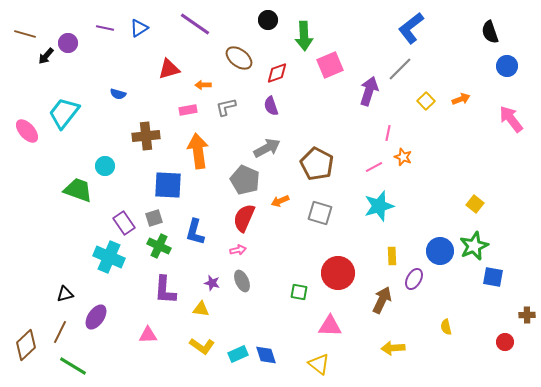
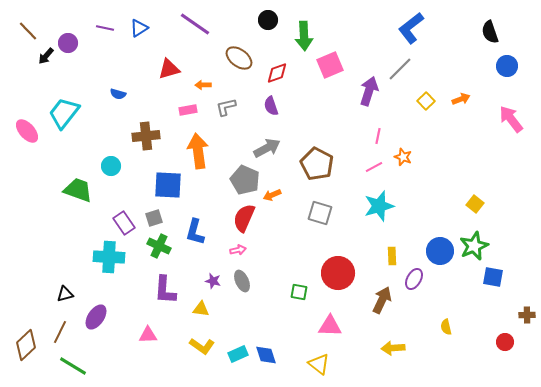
brown line at (25, 34): moved 3 px right, 3 px up; rotated 30 degrees clockwise
pink line at (388, 133): moved 10 px left, 3 px down
cyan circle at (105, 166): moved 6 px right
orange arrow at (280, 201): moved 8 px left, 6 px up
cyan cross at (109, 257): rotated 20 degrees counterclockwise
purple star at (212, 283): moved 1 px right, 2 px up
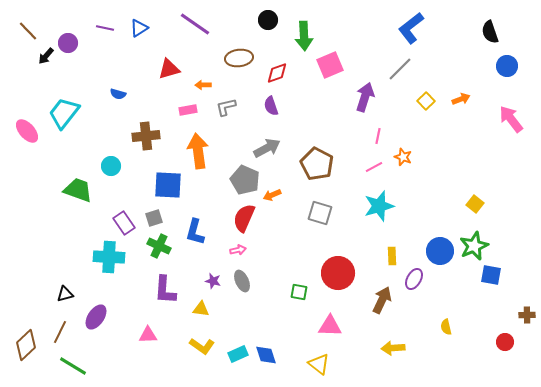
brown ellipse at (239, 58): rotated 44 degrees counterclockwise
purple arrow at (369, 91): moved 4 px left, 6 px down
blue square at (493, 277): moved 2 px left, 2 px up
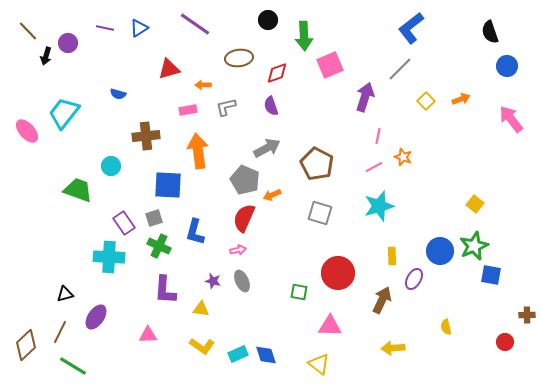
black arrow at (46, 56): rotated 24 degrees counterclockwise
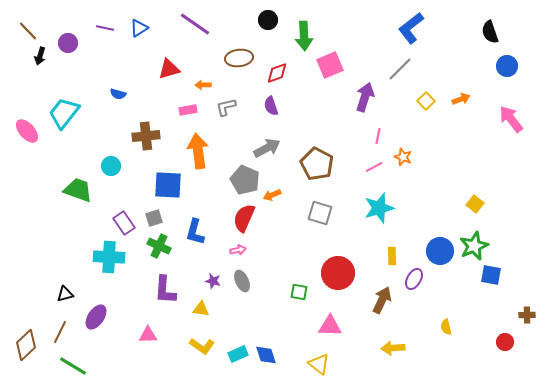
black arrow at (46, 56): moved 6 px left
cyan star at (379, 206): moved 2 px down
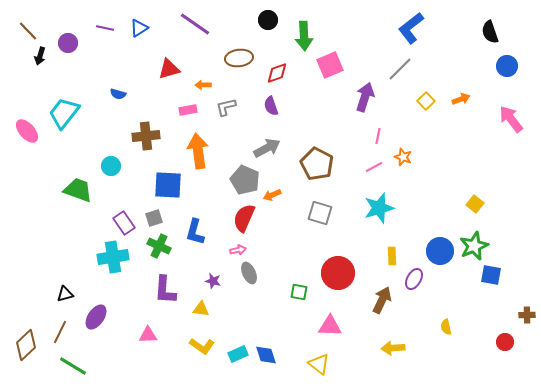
cyan cross at (109, 257): moved 4 px right; rotated 12 degrees counterclockwise
gray ellipse at (242, 281): moved 7 px right, 8 px up
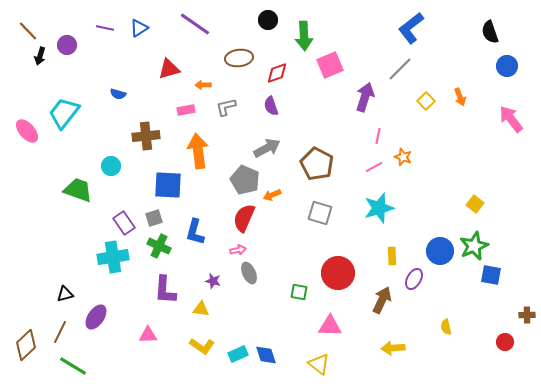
purple circle at (68, 43): moved 1 px left, 2 px down
orange arrow at (461, 99): moved 1 px left, 2 px up; rotated 90 degrees clockwise
pink rectangle at (188, 110): moved 2 px left
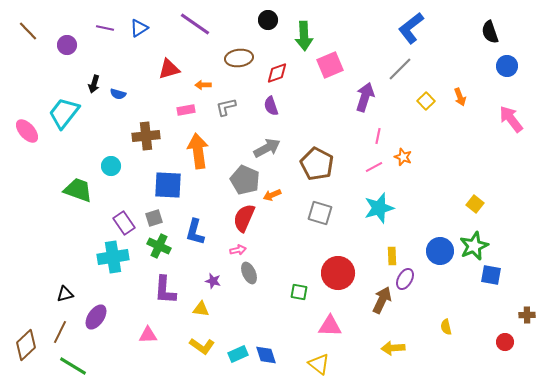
black arrow at (40, 56): moved 54 px right, 28 px down
purple ellipse at (414, 279): moved 9 px left
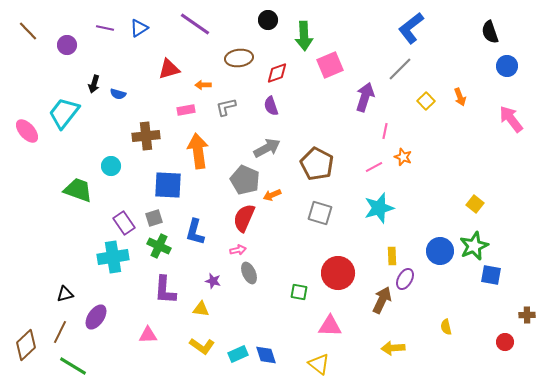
pink line at (378, 136): moved 7 px right, 5 px up
